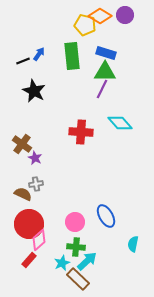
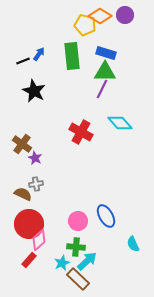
red cross: rotated 25 degrees clockwise
pink circle: moved 3 px right, 1 px up
cyan semicircle: rotated 35 degrees counterclockwise
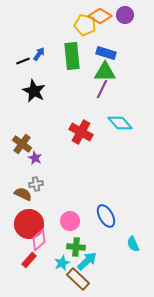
pink circle: moved 8 px left
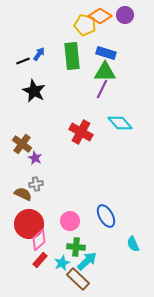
red rectangle: moved 11 px right
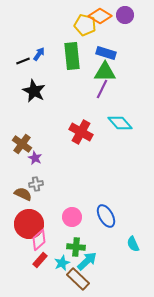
pink circle: moved 2 px right, 4 px up
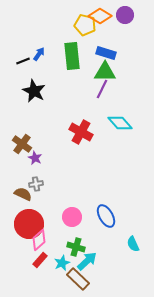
green cross: rotated 12 degrees clockwise
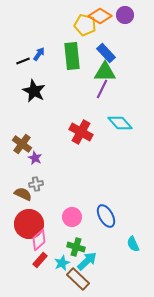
blue rectangle: rotated 30 degrees clockwise
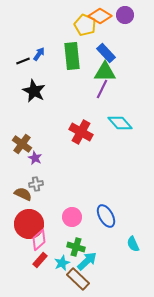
yellow pentagon: rotated 10 degrees clockwise
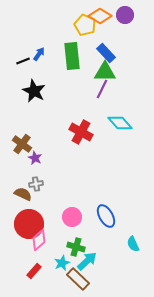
red rectangle: moved 6 px left, 11 px down
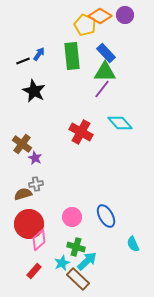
purple line: rotated 12 degrees clockwise
brown semicircle: rotated 42 degrees counterclockwise
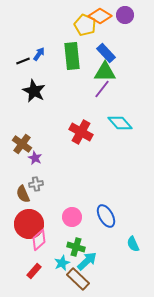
brown semicircle: rotated 96 degrees counterclockwise
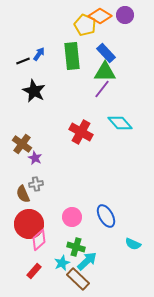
cyan semicircle: rotated 42 degrees counterclockwise
